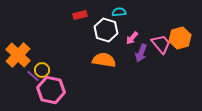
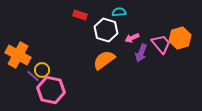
red rectangle: rotated 32 degrees clockwise
pink arrow: rotated 24 degrees clockwise
orange cross: rotated 15 degrees counterclockwise
orange semicircle: rotated 45 degrees counterclockwise
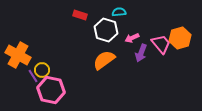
purple line: rotated 16 degrees clockwise
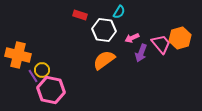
cyan semicircle: rotated 128 degrees clockwise
white hexagon: moved 2 px left; rotated 10 degrees counterclockwise
orange cross: rotated 15 degrees counterclockwise
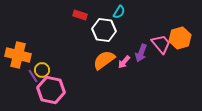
pink arrow: moved 8 px left, 24 px down; rotated 24 degrees counterclockwise
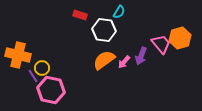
purple arrow: moved 3 px down
yellow circle: moved 2 px up
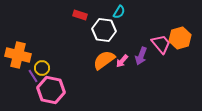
pink arrow: moved 2 px left, 1 px up
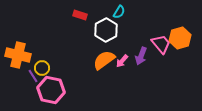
white hexagon: moved 2 px right; rotated 25 degrees clockwise
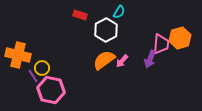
pink trapezoid: rotated 45 degrees clockwise
purple arrow: moved 9 px right, 3 px down
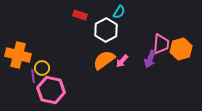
orange hexagon: moved 1 px right, 11 px down
purple line: rotated 24 degrees clockwise
